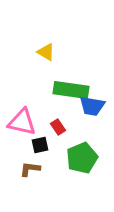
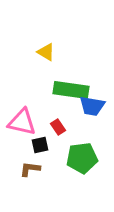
green pentagon: rotated 16 degrees clockwise
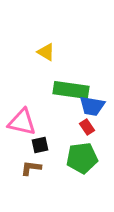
red rectangle: moved 29 px right
brown L-shape: moved 1 px right, 1 px up
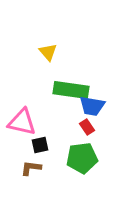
yellow triangle: moved 2 px right; rotated 18 degrees clockwise
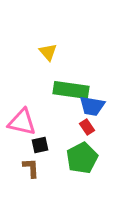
green pentagon: rotated 20 degrees counterclockwise
brown L-shape: rotated 80 degrees clockwise
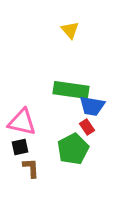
yellow triangle: moved 22 px right, 22 px up
black square: moved 20 px left, 2 px down
green pentagon: moved 9 px left, 9 px up
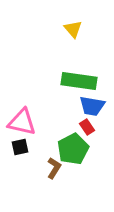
yellow triangle: moved 3 px right, 1 px up
green rectangle: moved 8 px right, 9 px up
brown L-shape: moved 23 px right; rotated 35 degrees clockwise
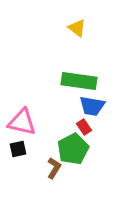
yellow triangle: moved 4 px right, 1 px up; rotated 12 degrees counterclockwise
red rectangle: moved 3 px left
black square: moved 2 px left, 2 px down
